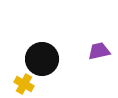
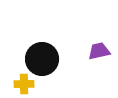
yellow cross: rotated 30 degrees counterclockwise
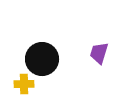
purple trapezoid: moved 2 px down; rotated 60 degrees counterclockwise
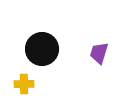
black circle: moved 10 px up
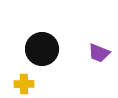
purple trapezoid: rotated 85 degrees counterclockwise
